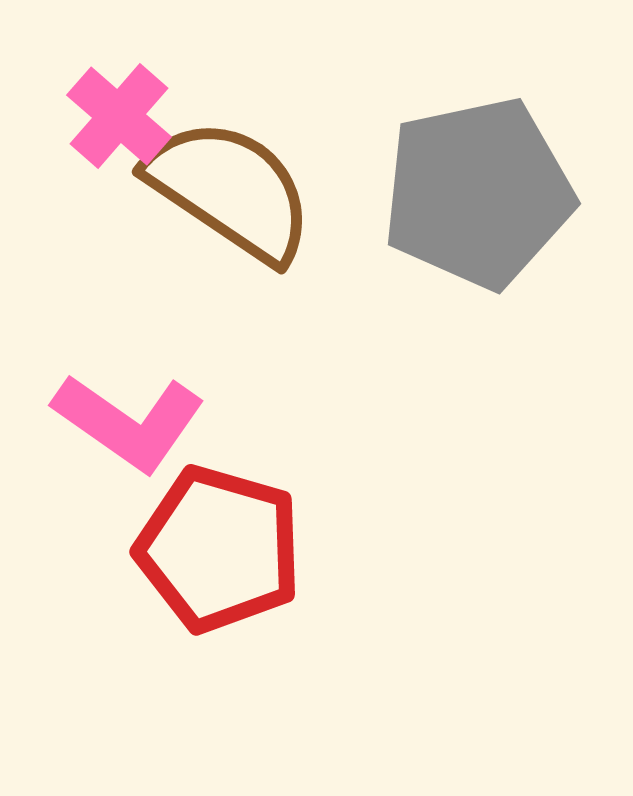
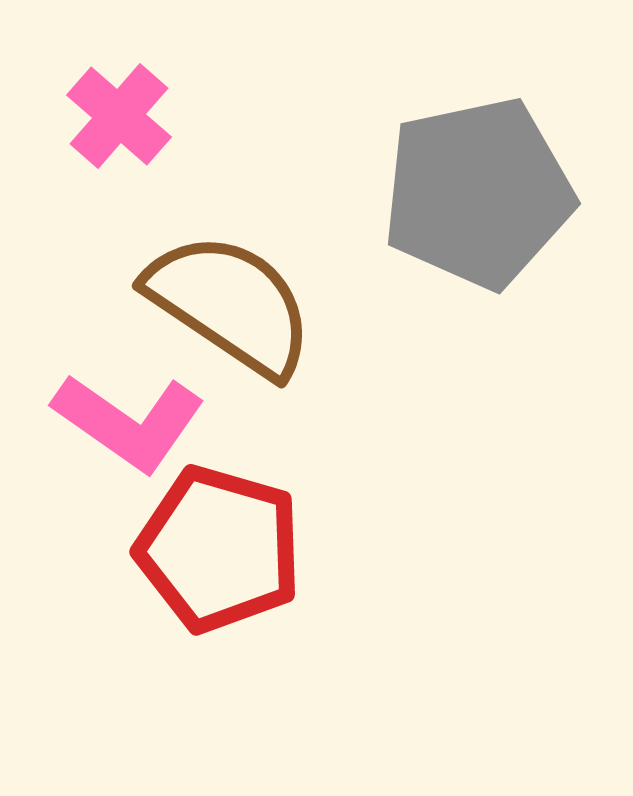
brown semicircle: moved 114 px down
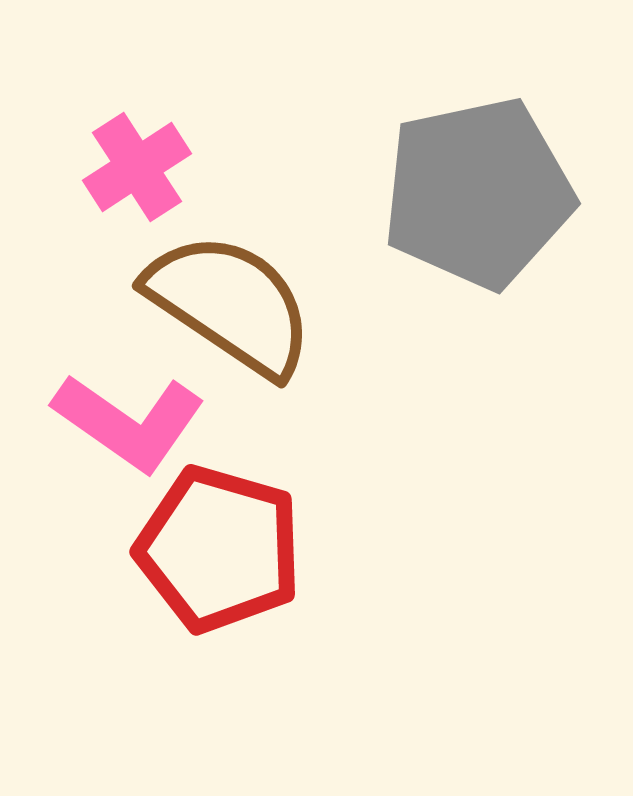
pink cross: moved 18 px right, 51 px down; rotated 16 degrees clockwise
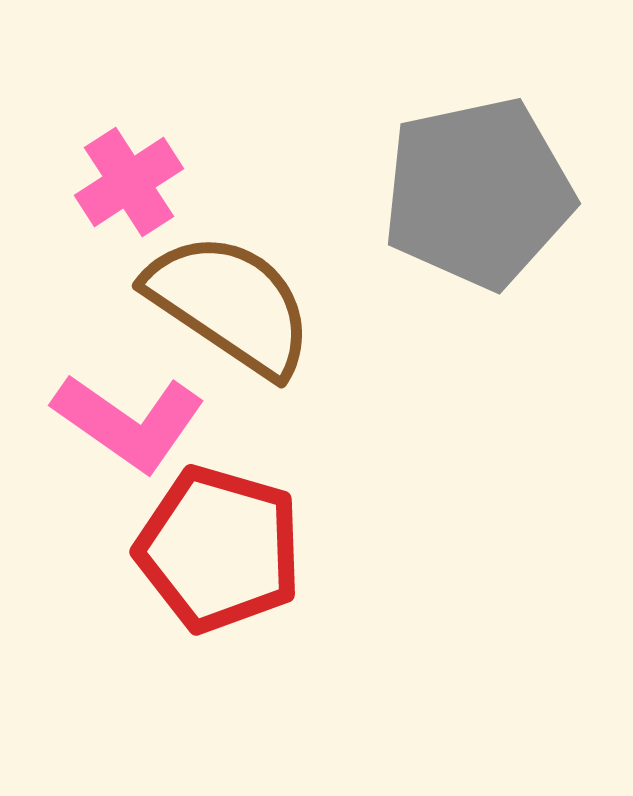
pink cross: moved 8 px left, 15 px down
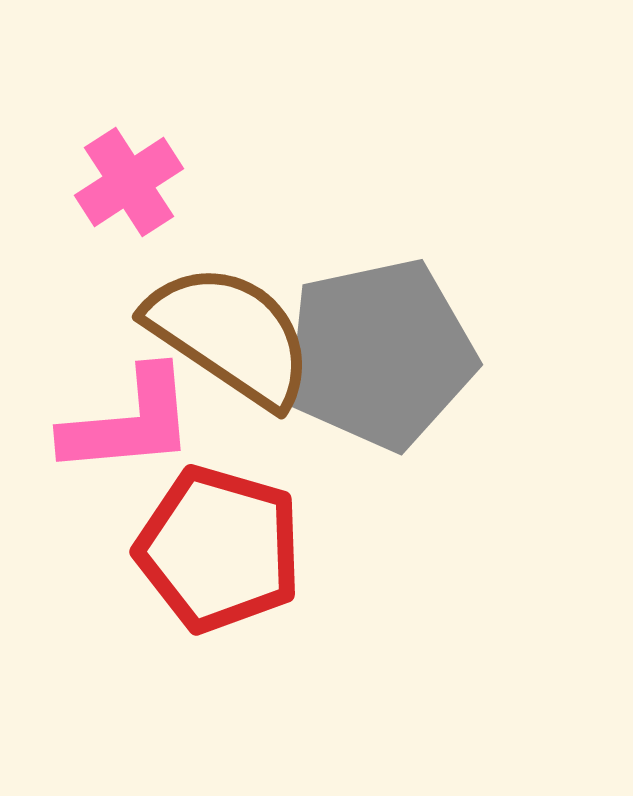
gray pentagon: moved 98 px left, 161 px down
brown semicircle: moved 31 px down
pink L-shape: rotated 40 degrees counterclockwise
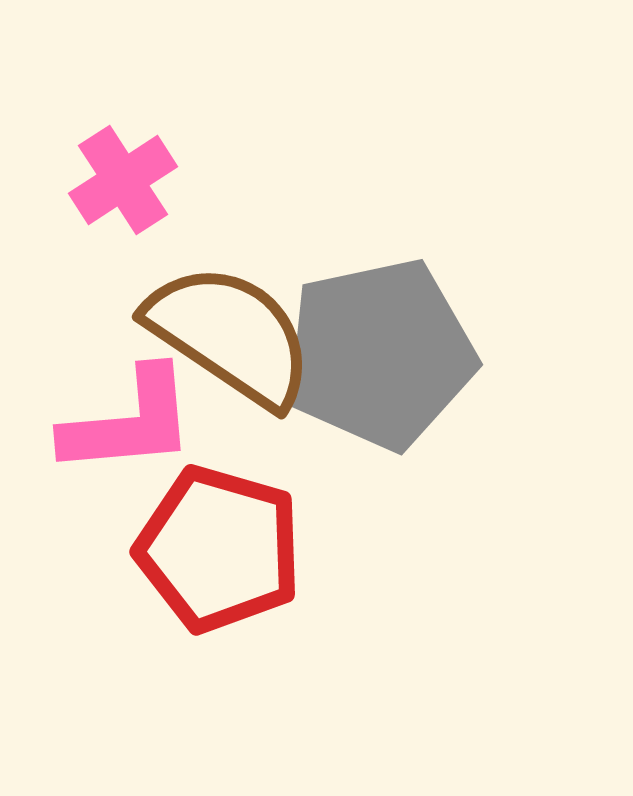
pink cross: moved 6 px left, 2 px up
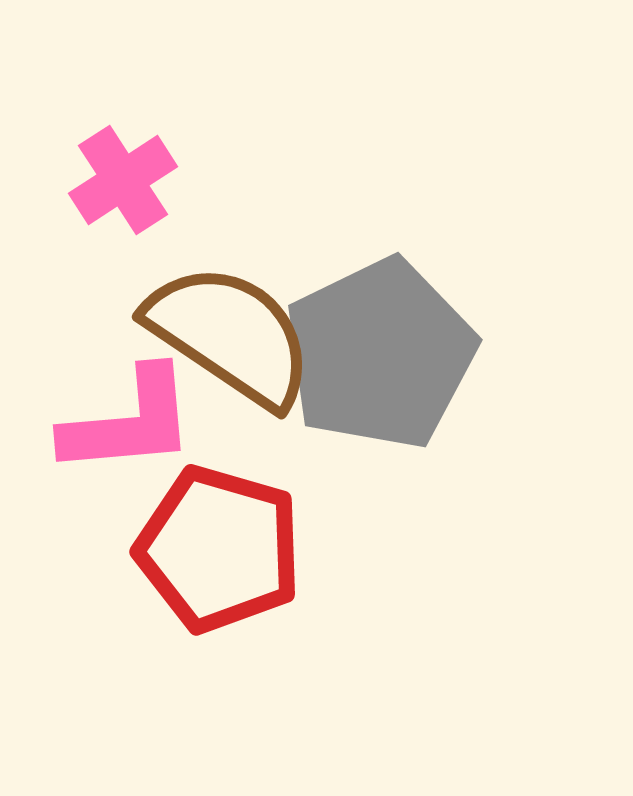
gray pentagon: rotated 14 degrees counterclockwise
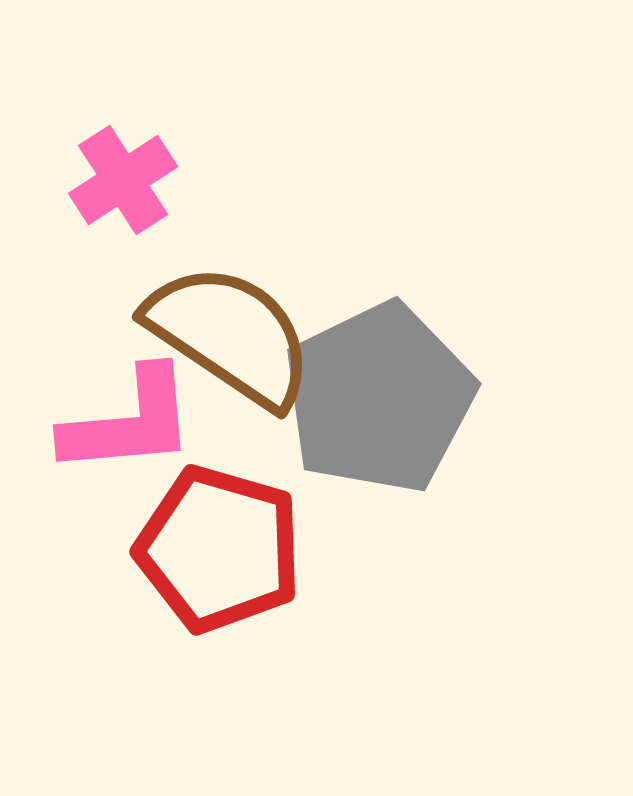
gray pentagon: moved 1 px left, 44 px down
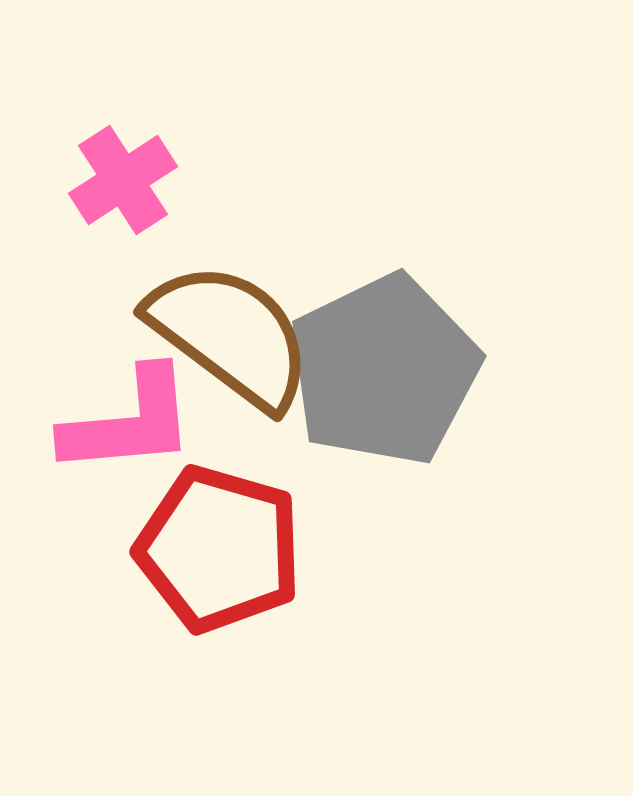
brown semicircle: rotated 3 degrees clockwise
gray pentagon: moved 5 px right, 28 px up
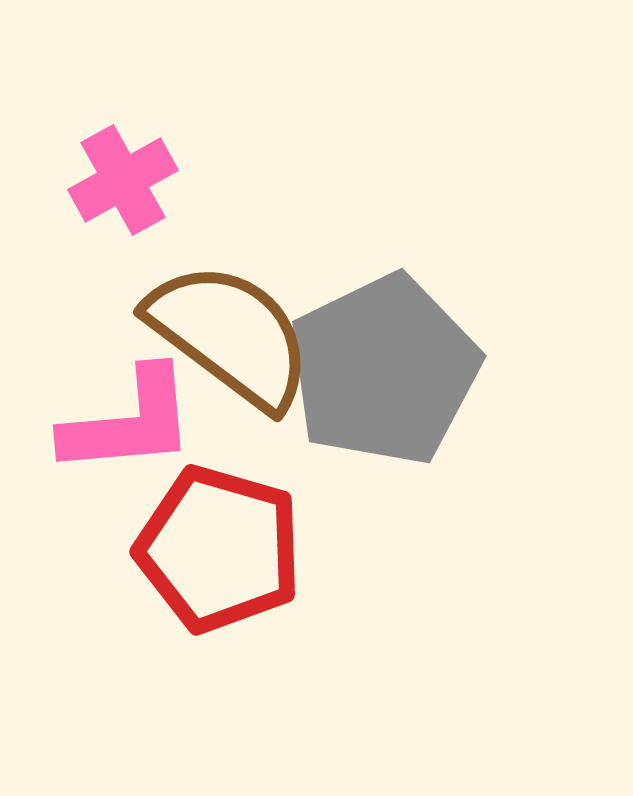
pink cross: rotated 4 degrees clockwise
